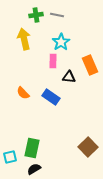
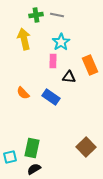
brown square: moved 2 px left
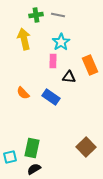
gray line: moved 1 px right
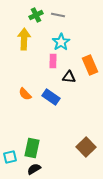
green cross: rotated 16 degrees counterclockwise
yellow arrow: rotated 15 degrees clockwise
orange semicircle: moved 2 px right, 1 px down
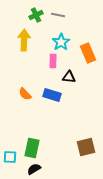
yellow arrow: moved 1 px down
orange rectangle: moved 2 px left, 12 px up
blue rectangle: moved 1 px right, 2 px up; rotated 18 degrees counterclockwise
brown square: rotated 30 degrees clockwise
cyan square: rotated 16 degrees clockwise
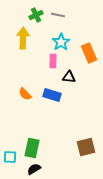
yellow arrow: moved 1 px left, 2 px up
orange rectangle: moved 1 px right
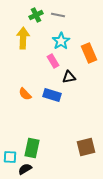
cyan star: moved 1 px up
pink rectangle: rotated 32 degrees counterclockwise
black triangle: rotated 16 degrees counterclockwise
black semicircle: moved 9 px left
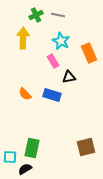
cyan star: rotated 12 degrees counterclockwise
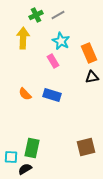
gray line: rotated 40 degrees counterclockwise
black triangle: moved 23 px right
cyan square: moved 1 px right
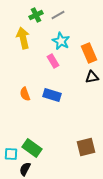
yellow arrow: rotated 15 degrees counterclockwise
orange semicircle: rotated 24 degrees clockwise
green rectangle: rotated 66 degrees counterclockwise
cyan square: moved 3 px up
black semicircle: rotated 32 degrees counterclockwise
